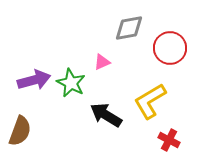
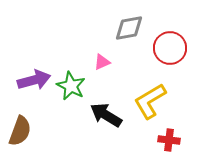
green star: moved 3 px down
red cross: rotated 20 degrees counterclockwise
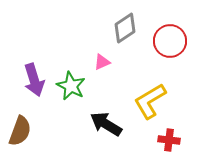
gray diamond: moved 4 px left; rotated 24 degrees counterclockwise
red circle: moved 7 px up
purple arrow: rotated 88 degrees clockwise
black arrow: moved 9 px down
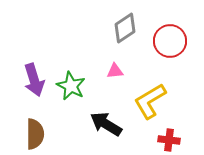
pink triangle: moved 13 px right, 9 px down; rotated 18 degrees clockwise
brown semicircle: moved 15 px right, 3 px down; rotated 20 degrees counterclockwise
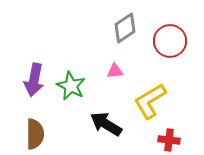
purple arrow: rotated 28 degrees clockwise
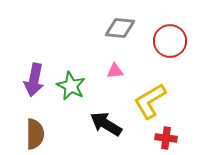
gray diamond: moved 5 px left; rotated 40 degrees clockwise
red cross: moved 3 px left, 2 px up
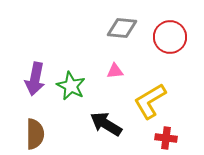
gray diamond: moved 2 px right
red circle: moved 4 px up
purple arrow: moved 1 px right, 1 px up
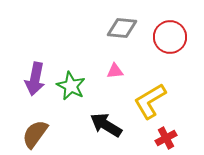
black arrow: moved 1 px down
brown semicircle: rotated 144 degrees counterclockwise
red cross: rotated 35 degrees counterclockwise
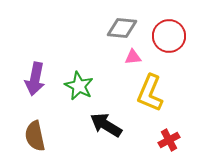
red circle: moved 1 px left, 1 px up
pink triangle: moved 18 px right, 14 px up
green star: moved 8 px right
yellow L-shape: moved 8 px up; rotated 36 degrees counterclockwise
brown semicircle: moved 2 px down; rotated 48 degrees counterclockwise
red cross: moved 3 px right, 2 px down
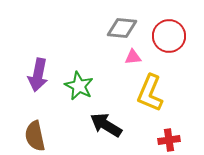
purple arrow: moved 3 px right, 4 px up
red cross: rotated 20 degrees clockwise
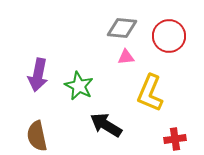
pink triangle: moved 7 px left
brown semicircle: moved 2 px right
red cross: moved 6 px right, 1 px up
